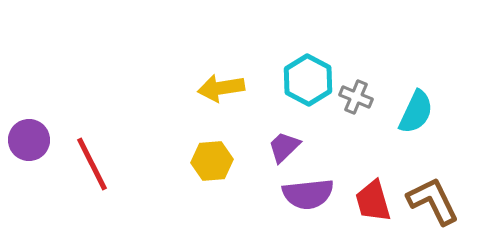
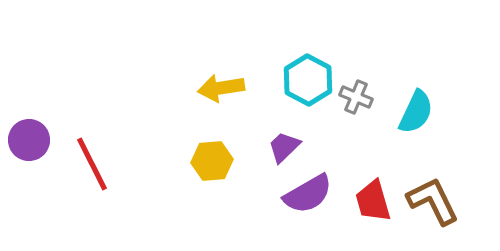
purple semicircle: rotated 24 degrees counterclockwise
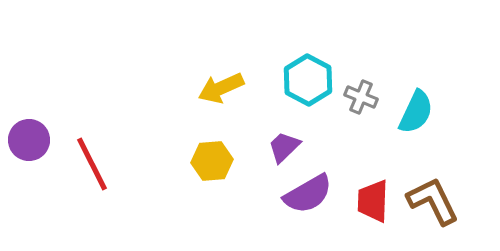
yellow arrow: rotated 15 degrees counterclockwise
gray cross: moved 5 px right
red trapezoid: rotated 18 degrees clockwise
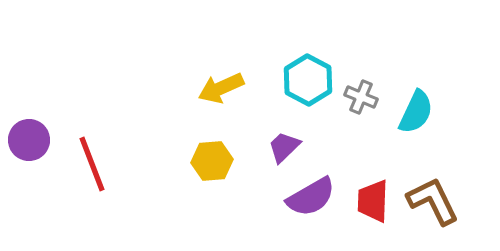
red line: rotated 6 degrees clockwise
purple semicircle: moved 3 px right, 3 px down
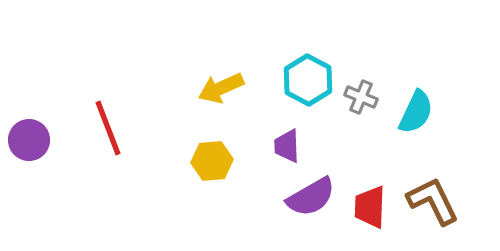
purple trapezoid: moved 3 px right, 1 px up; rotated 48 degrees counterclockwise
red line: moved 16 px right, 36 px up
red trapezoid: moved 3 px left, 6 px down
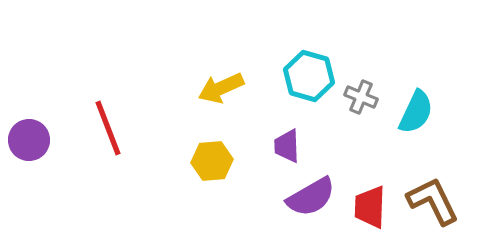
cyan hexagon: moved 1 px right, 4 px up; rotated 12 degrees counterclockwise
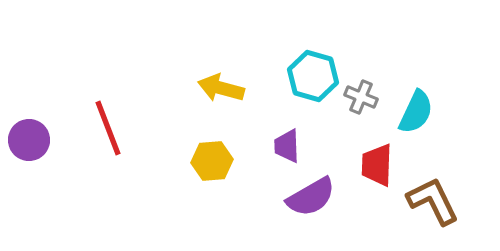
cyan hexagon: moved 4 px right
yellow arrow: rotated 39 degrees clockwise
red trapezoid: moved 7 px right, 42 px up
